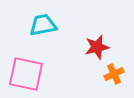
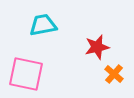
orange cross: rotated 24 degrees counterclockwise
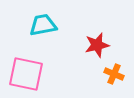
red star: moved 2 px up
orange cross: rotated 18 degrees counterclockwise
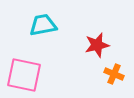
pink square: moved 2 px left, 1 px down
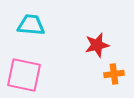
cyan trapezoid: moved 12 px left; rotated 16 degrees clockwise
orange cross: rotated 30 degrees counterclockwise
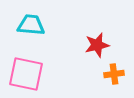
pink square: moved 2 px right, 1 px up
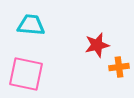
orange cross: moved 5 px right, 7 px up
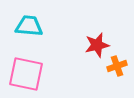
cyan trapezoid: moved 2 px left, 1 px down
orange cross: moved 2 px left, 1 px up; rotated 12 degrees counterclockwise
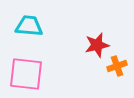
pink square: rotated 6 degrees counterclockwise
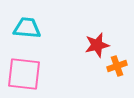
cyan trapezoid: moved 2 px left, 2 px down
pink square: moved 2 px left
